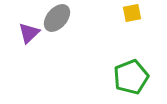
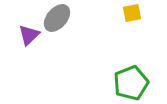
purple triangle: moved 2 px down
green pentagon: moved 6 px down
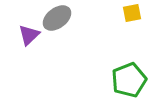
gray ellipse: rotated 12 degrees clockwise
green pentagon: moved 2 px left, 3 px up
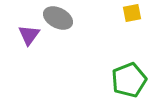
gray ellipse: moved 1 px right; rotated 64 degrees clockwise
purple triangle: rotated 10 degrees counterclockwise
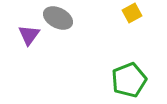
yellow square: rotated 18 degrees counterclockwise
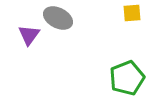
yellow square: rotated 24 degrees clockwise
green pentagon: moved 2 px left, 2 px up
